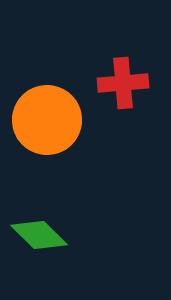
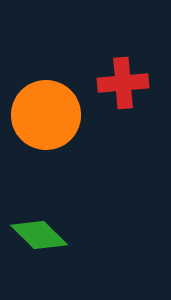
orange circle: moved 1 px left, 5 px up
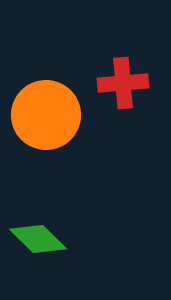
green diamond: moved 1 px left, 4 px down
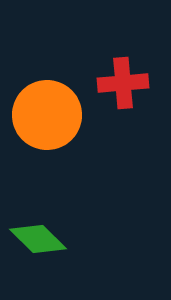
orange circle: moved 1 px right
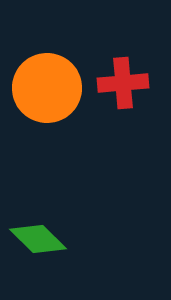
orange circle: moved 27 px up
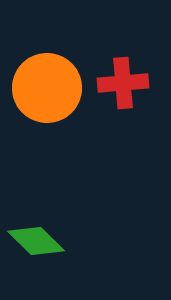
green diamond: moved 2 px left, 2 px down
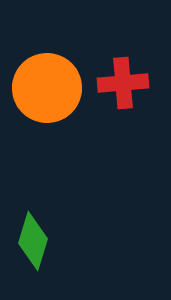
green diamond: moved 3 px left; rotated 62 degrees clockwise
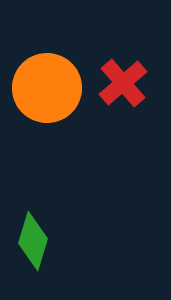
red cross: rotated 36 degrees counterclockwise
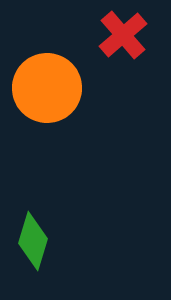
red cross: moved 48 px up
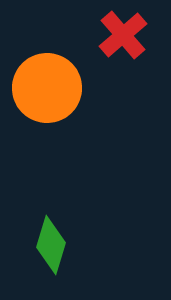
green diamond: moved 18 px right, 4 px down
